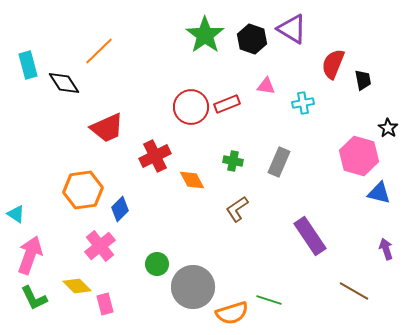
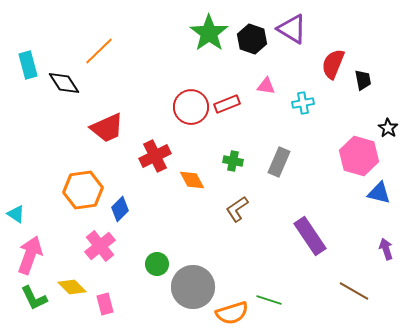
green star: moved 4 px right, 2 px up
yellow diamond: moved 5 px left, 1 px down
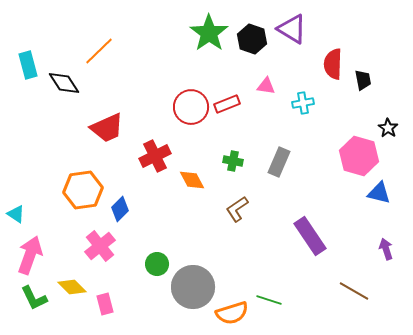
red semicircle: rotated 20 degrees counterclockwise
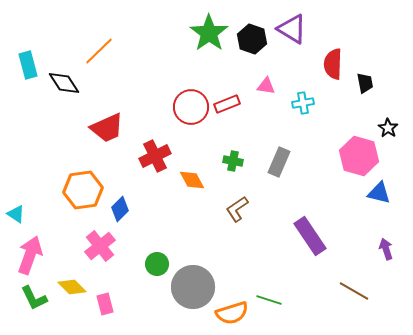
black trapezoid: moved 2 px right, 3 px down
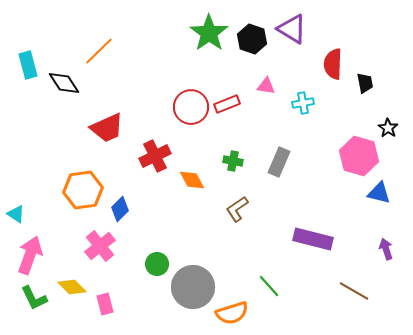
purple rectangle: moved 3 px right, 3 px down; rotated 42 degrees counterclockwise
green line: moved 14 px up; rotated 30 degrees clockwise
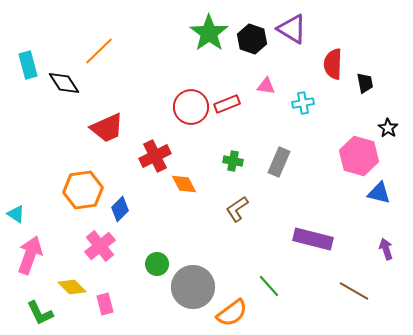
orange diamond: moved 8 px left, 4 px down
green L-shape: moved 6 px right, 15 px down
orange semicircle: rotated 20 degrees counterclockwise
